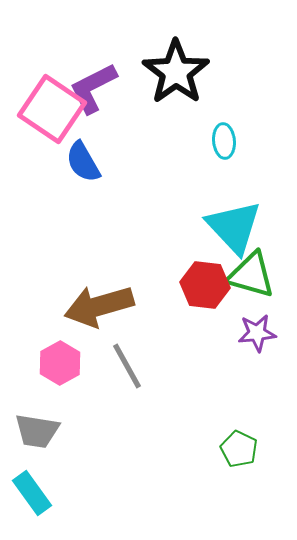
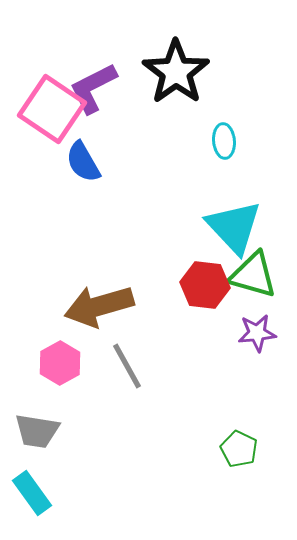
green triangle: moved 2 px right
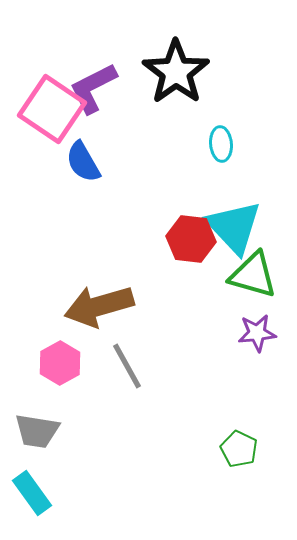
cyan ellipse: moved 3 px left, 3 px down
red hexagon: moved 14 px left, 46 px up
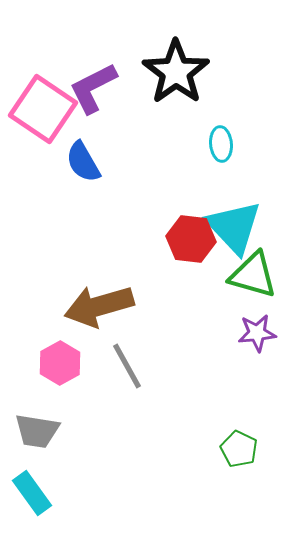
pink square: moved 9 px left
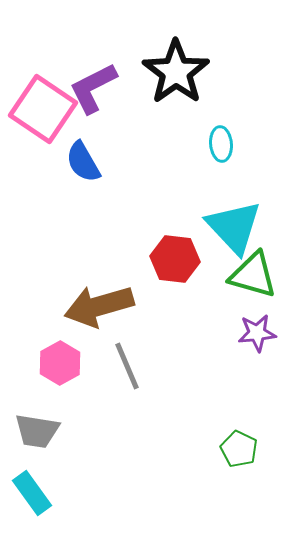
red hexagon: moved 16 px left, 20 px down
gray line: rotated 6 degrees clockwise
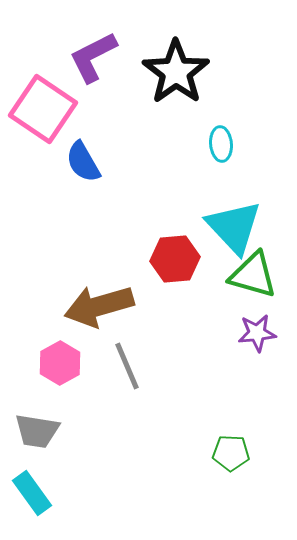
purple L-shape: moved 31 px up
red hexagon: rotated 12 degrees counterclockwise
green pentagon: moved 8 px left, 4 px down; rotated 24 degrees counterclockwise
